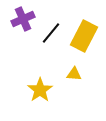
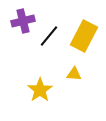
purple cross: moved 2 px down; rotated 10 degrees clockwise
black line: moved 2 px left, 3 px down
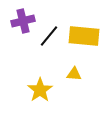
yellow rectangle: rotated 68 degrees clockwise
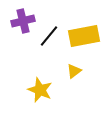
yellow rectangle: rotated 16 degrees counterclockwise
yellow triangle: moved 3 px up; rotated 42 degrees counterclockwise
yellow star: rotated 15 degrees counterclockwise
